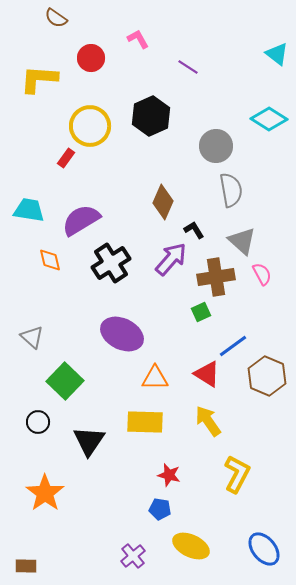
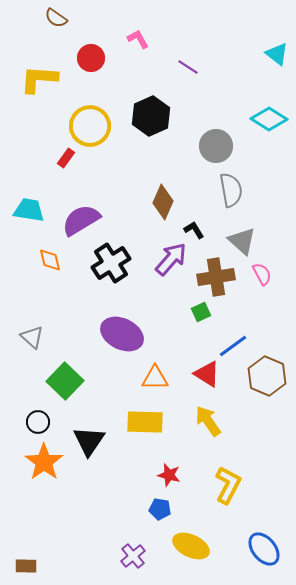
yellow L-shape at (237, 474): moved 9 px left, 11 px down
orange star at (45, 493): moved 1 px left, 31 px up
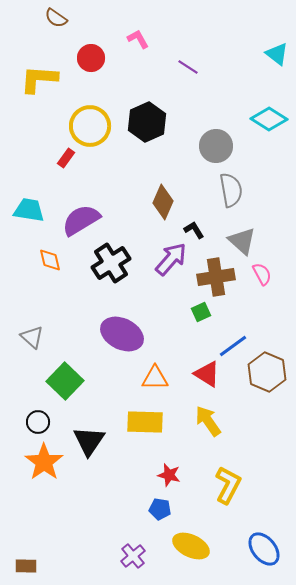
black hexagon at (151, 116): moved 4 px left, 6 px down
brown hexagon at (267, 376): moved 4 px up
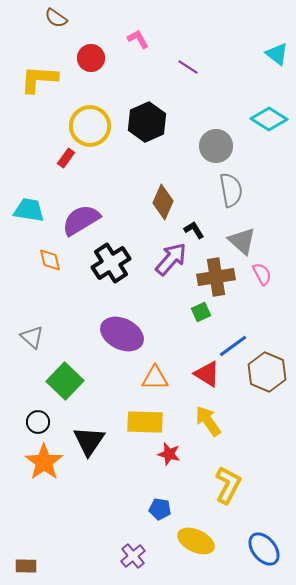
red star at (169, 475): moved 21 px up
yellow ellipse at (191, 546): moved 5 px right, 5 px up
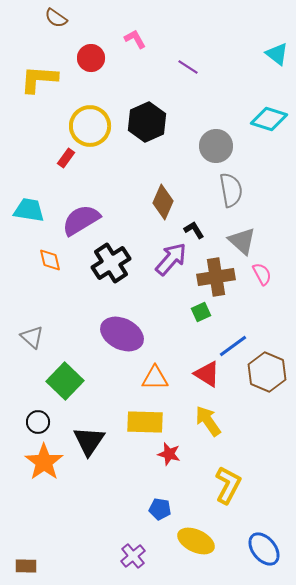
pink L-shape at (138, 39): moved 3 px left
cyan diamond at (269, 119): rotated 15 degrees counterclockwise
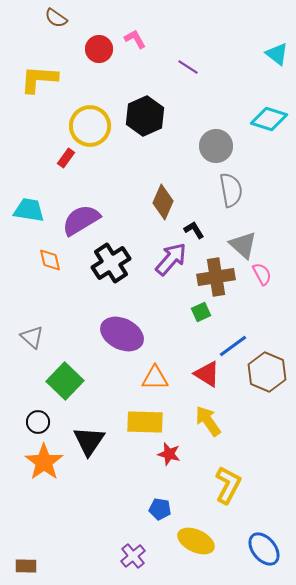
red circle at (91, 58): moved 8 px right, 9 px up
black hexagon at (147, 122): moved 2 px left, 6 px up
gray triangle at (242, 241): moved 1 px right, 4 px down
